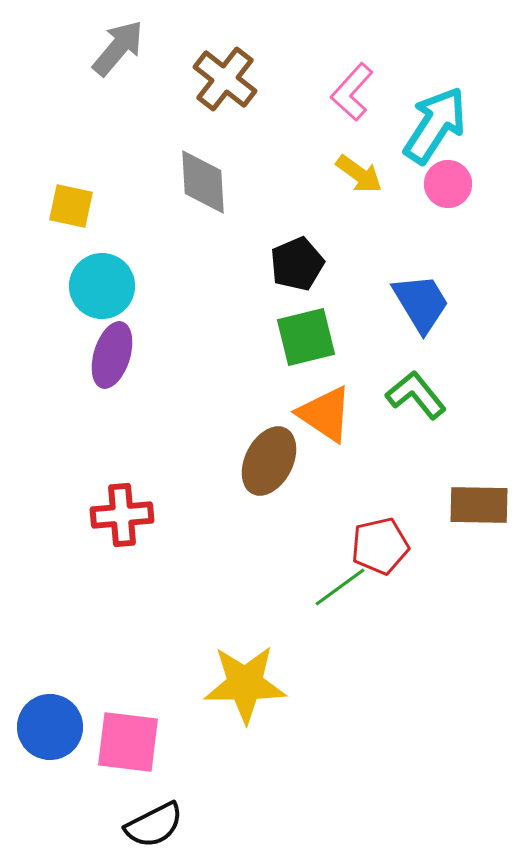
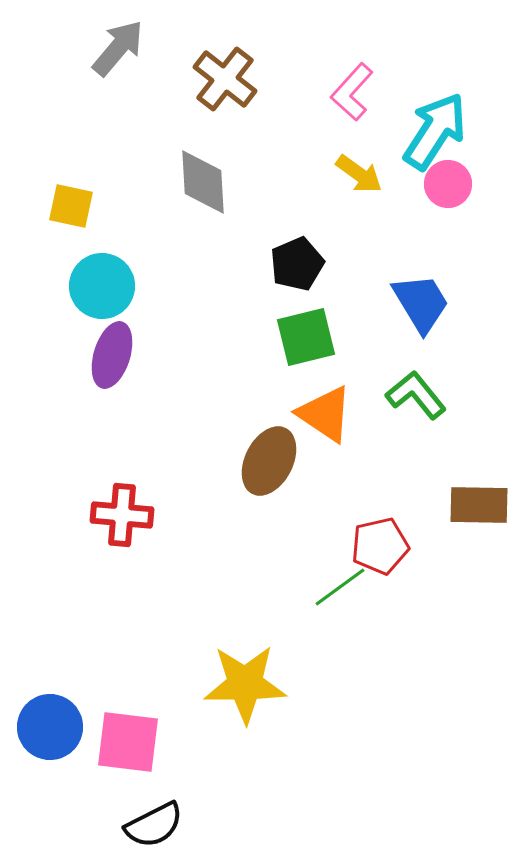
cyan arrow: moved 6 px down
red cross: rotated 10 degrees clockwise
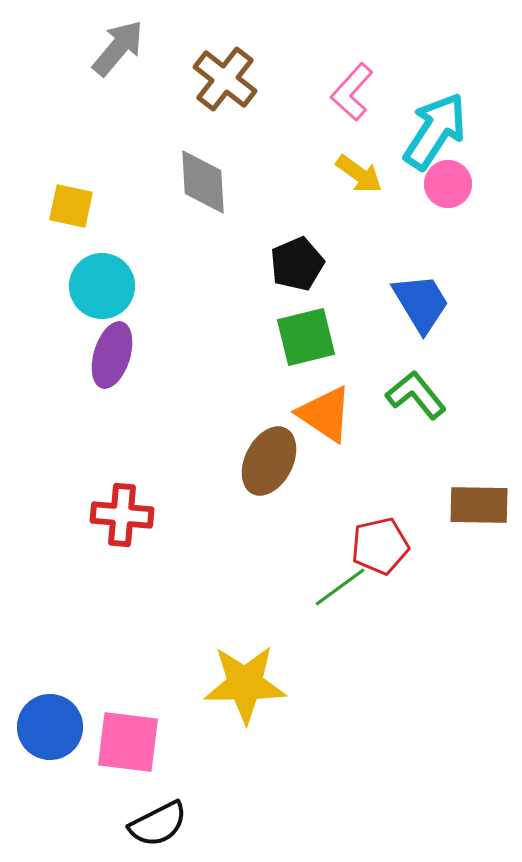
black semicircle: moved 4 px right, 1 px up
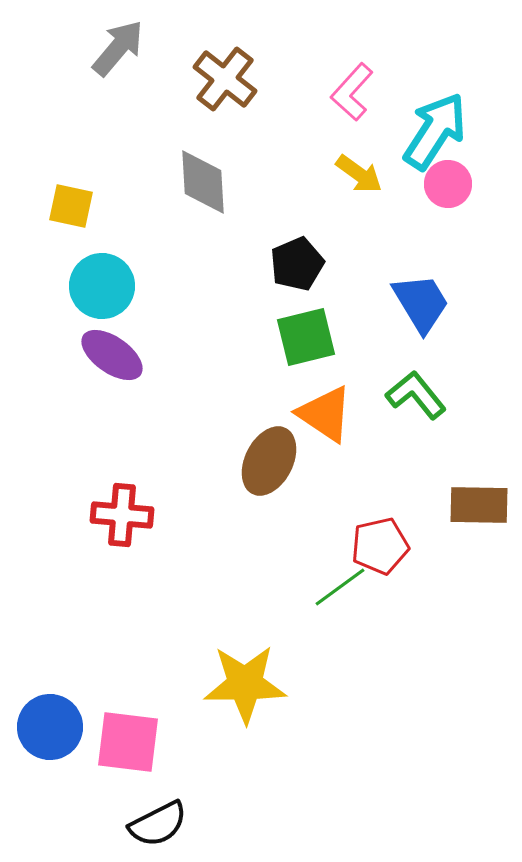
purple ellipse: rotated 72 degrees counterclockwise
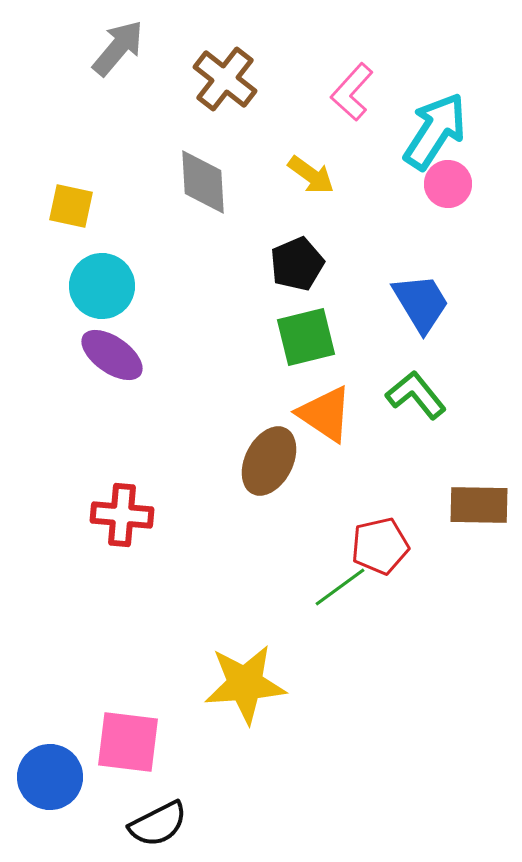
yellow arrow: moved 48 px left, 1 px down
yellow star: rotated 4 degrees counterclockwise
blue circle: moved 50 px down
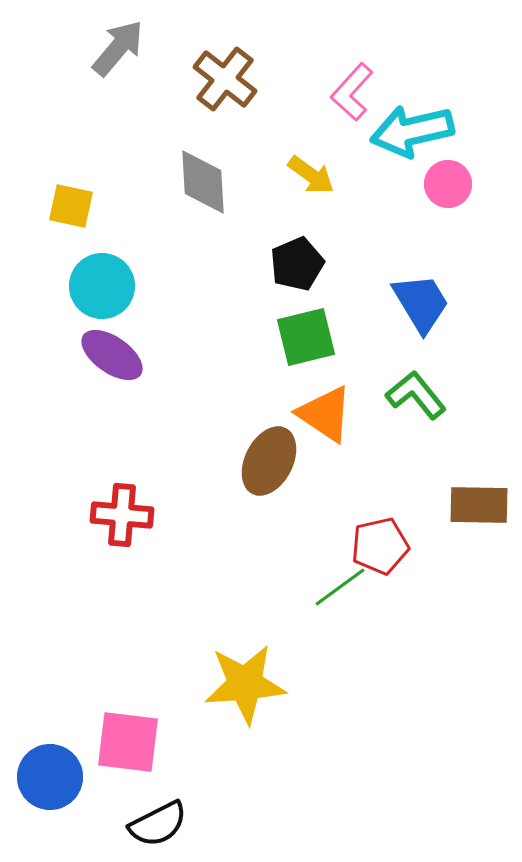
cyan arrow: moved 23 px left; rotated 136 degrees counterclockwise
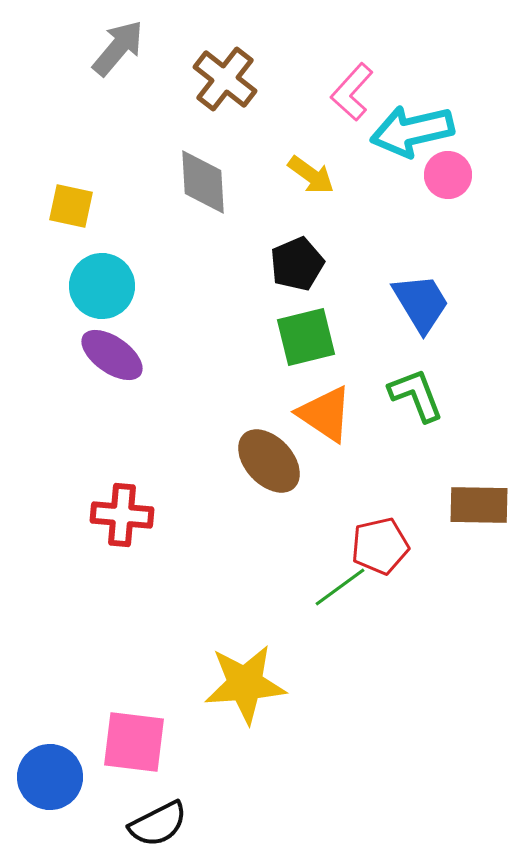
pink circle: moved 9 px up
green L-shape: rotated 18 degrees clockwise
brown ellipse: rotated 70 degrees counterclockwise
pink square: moved 6 px right
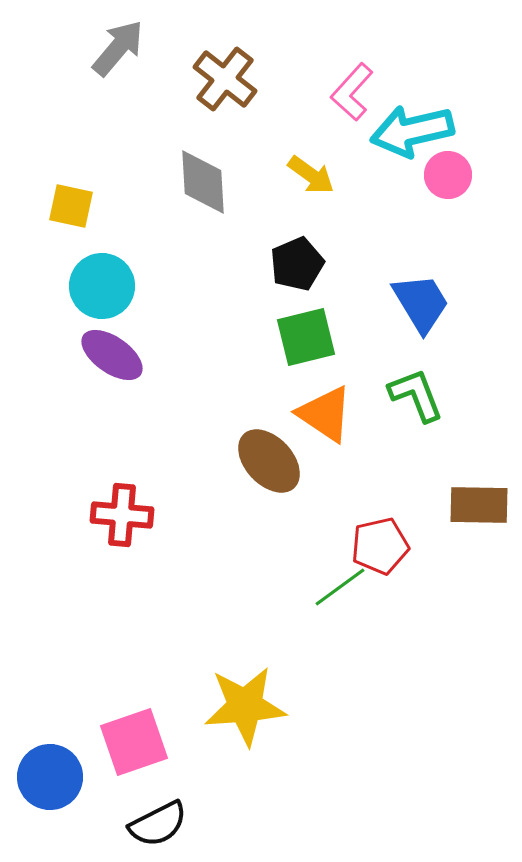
yellow star: moved 22 px down
pink square: rotated 26 degrees counterclockwise
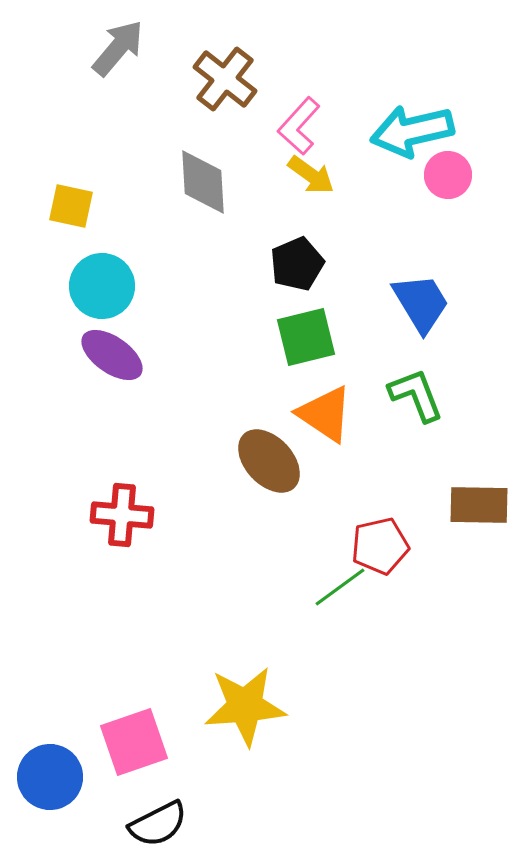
pink L-shape: moved 53 px left, 34 px down
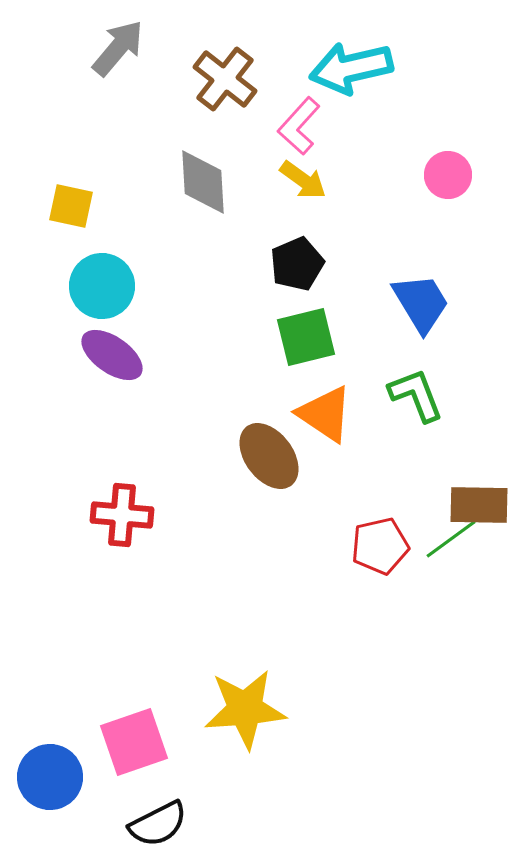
cyan arrow: moved 61 px left, 63 px up
yellow arrow: moved 8 px left, 5 px down
brown ellipse: moved 5 px up; rotated 6 degrees clockwise
green line: moved 111 px right, 48 px up
yellow star: moved 3 px down
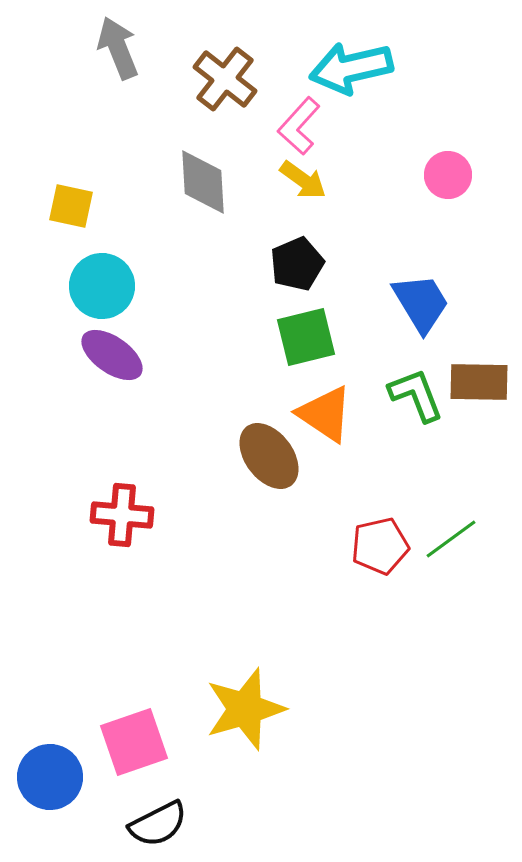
gray arrow: rotated 62 degrees counterclockwise
brown rectangle: moved 123 px up
yellow star: rotated 12 degrees counterclockwise
